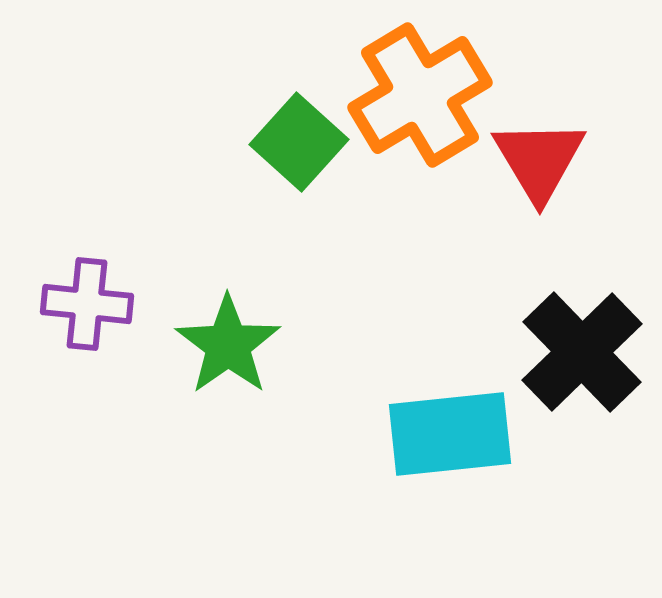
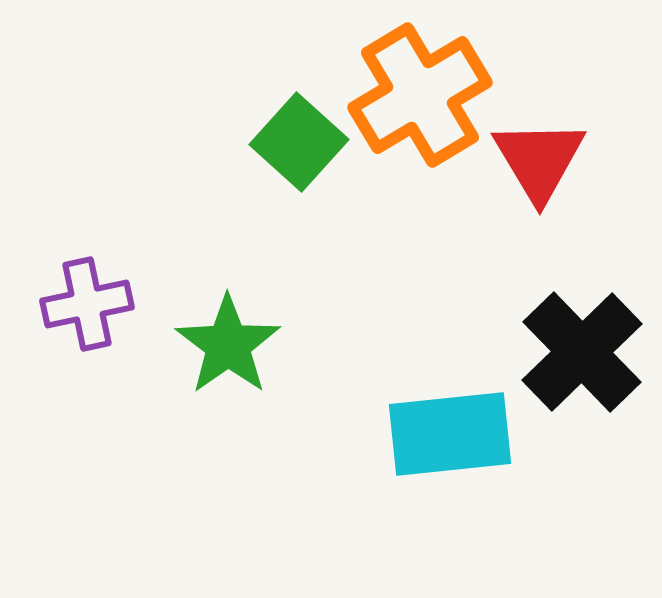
purple cross: rotated 18 degrees counterclockwise
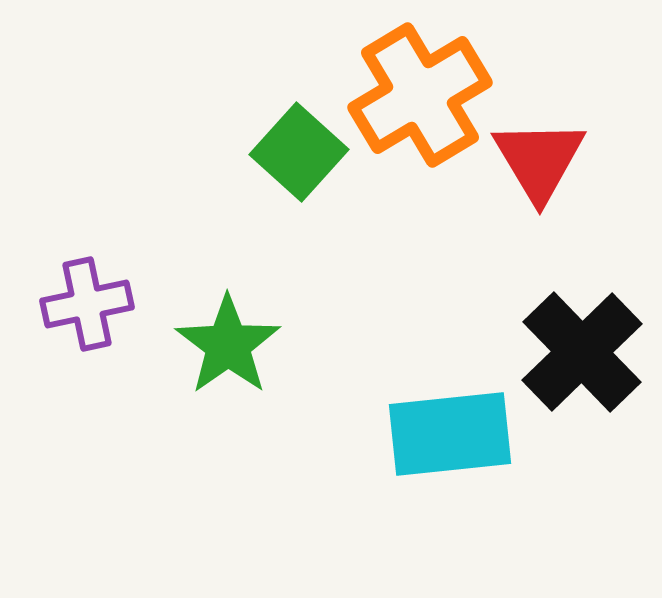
green square: moved 10 px down
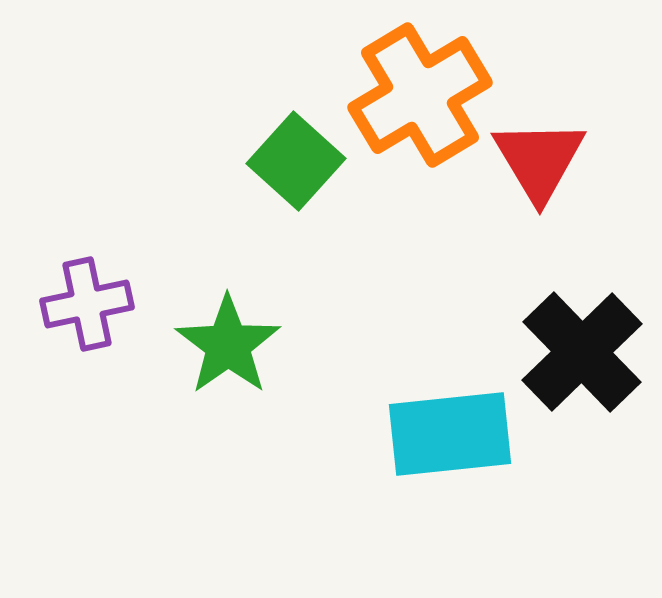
green square: moved 3 px left, 9 px down
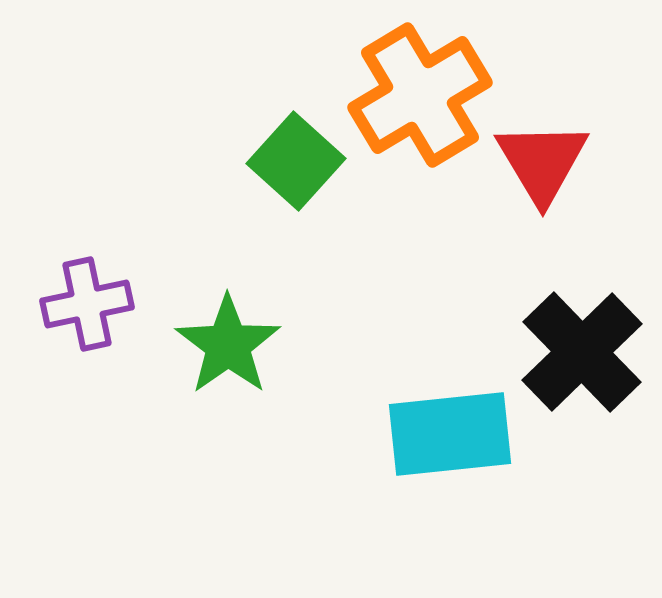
red triangle: moved 3 px right, 2 px down
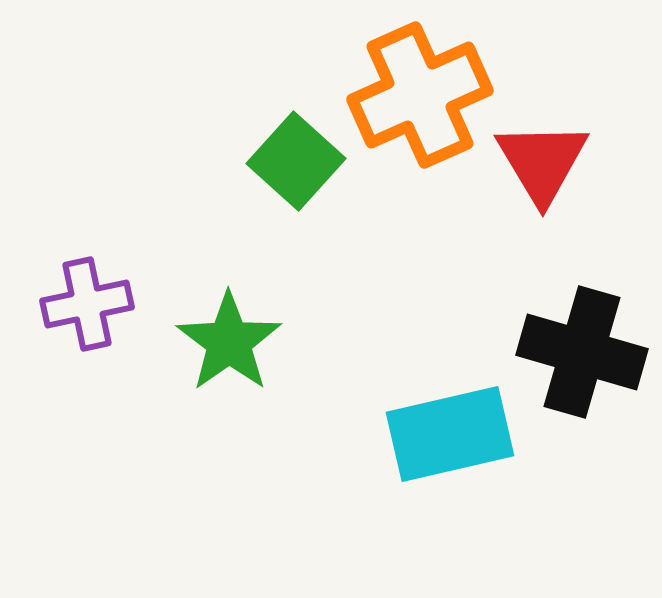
orange cross: rotated 7 degrees clockwise
green star: moved 1 px right, 3 px up
black cross: rotated 30 degrees counterclockwise
cyan rectangle: rotated 7 degrees counterclockwise
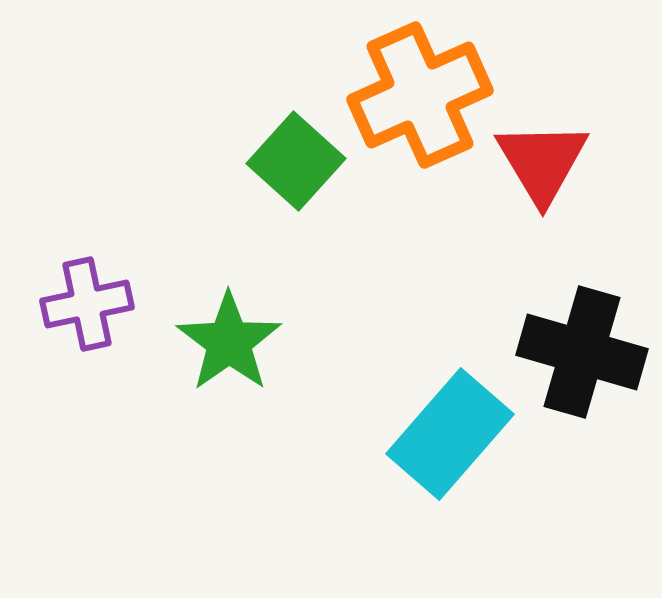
cyan rectangle: rotated 36 degrees counterclockwise
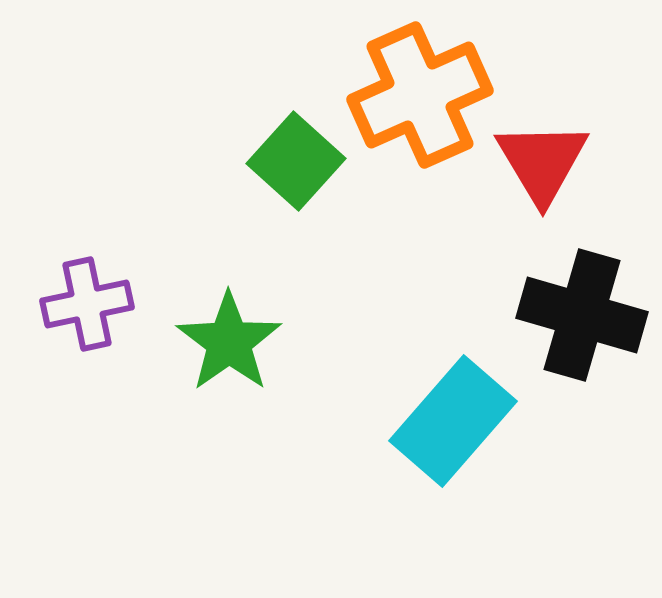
black cross: moved 37 px up
cyan rectangle: moved 3 px right, 13 px up
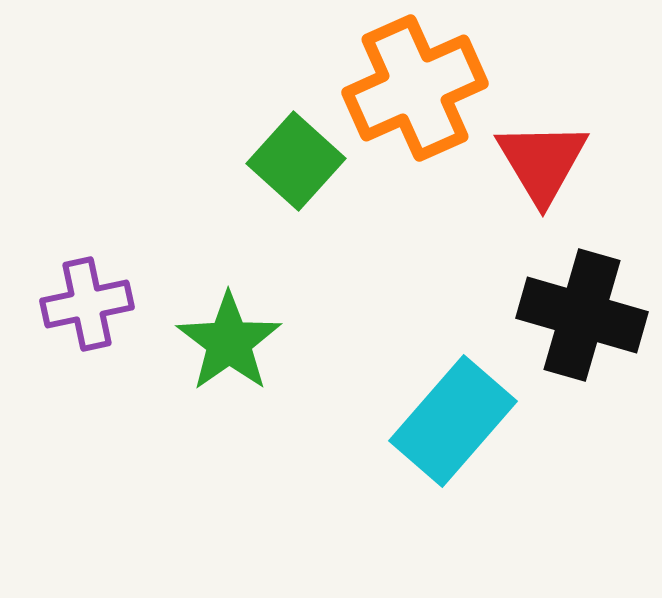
orange cross: moved 5 px left, 7 px up
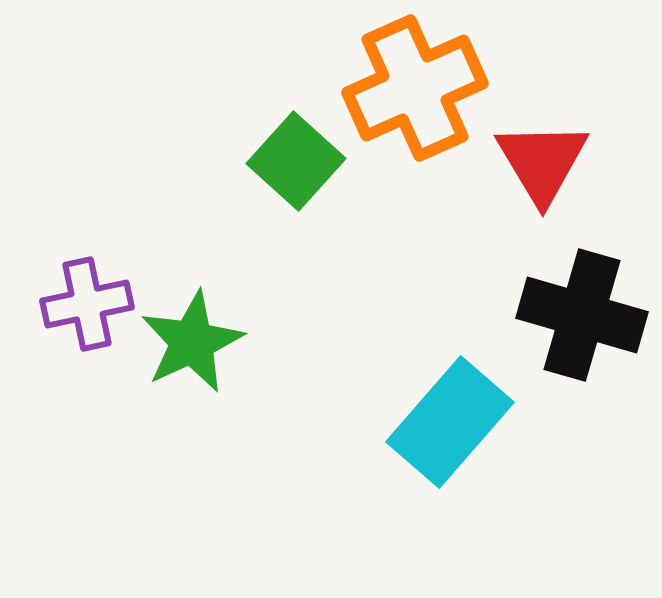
green star: moved 37 px left; rotated 10 degrees clockwise
cyan rectangle: moved 3 px left, 1 px down
